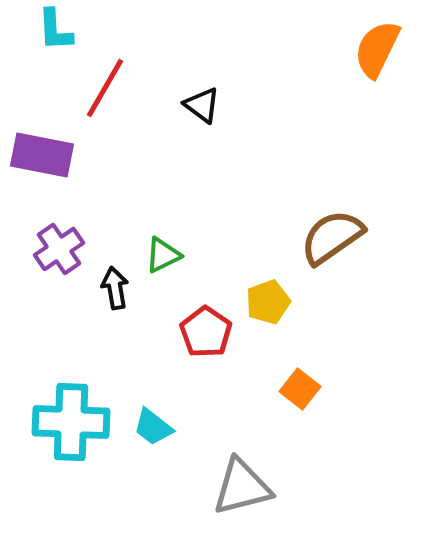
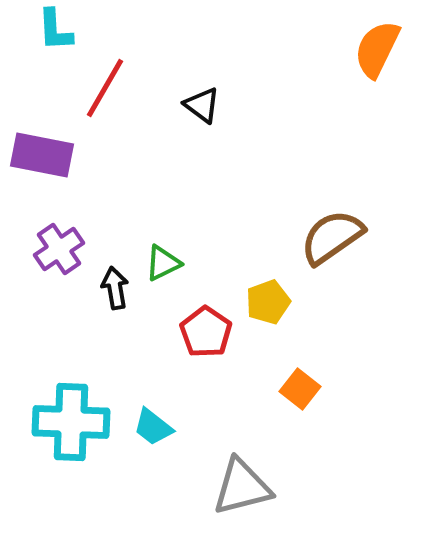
green triangle: moved 8 px down
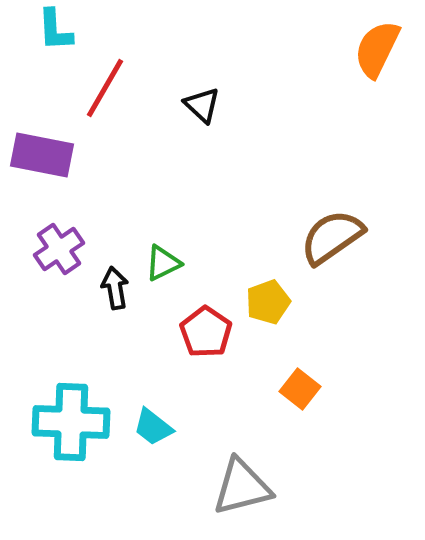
black triangle: rotated 6 degrees clockwise
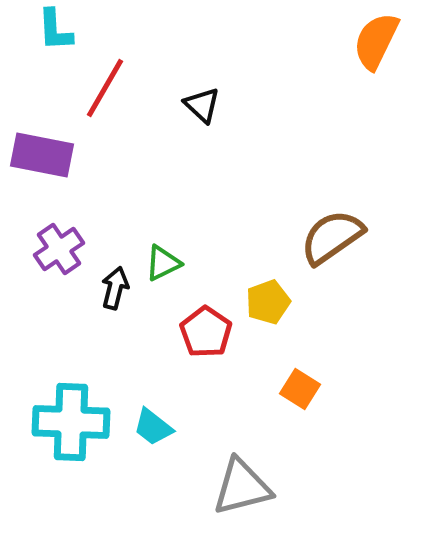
orange semicircle: moved 1 px left, 8 px up
black arrow: rotated 24 degrees clockwise
orange square: rotated 6 degrees counterclockwise
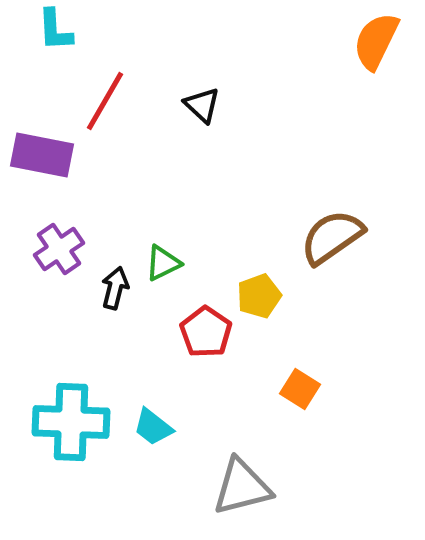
red line: moved 13 px down
yellow pentagon: moved 9 px left, 6 px up
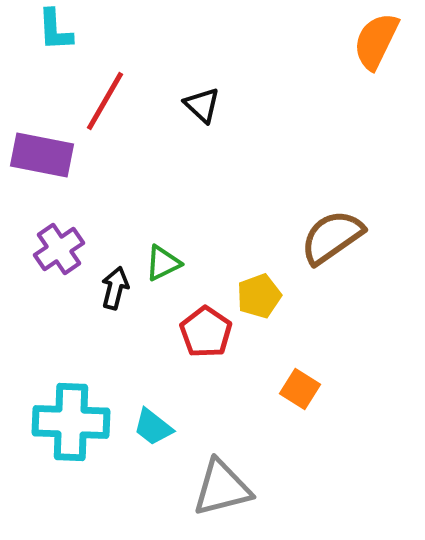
gray triangle: moved 20 px left, 1 px down
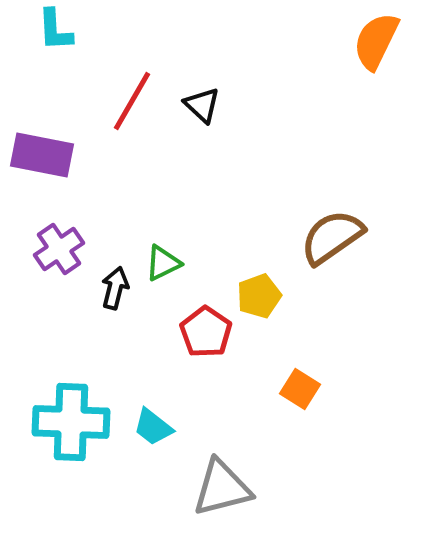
red line: moved 27 px right
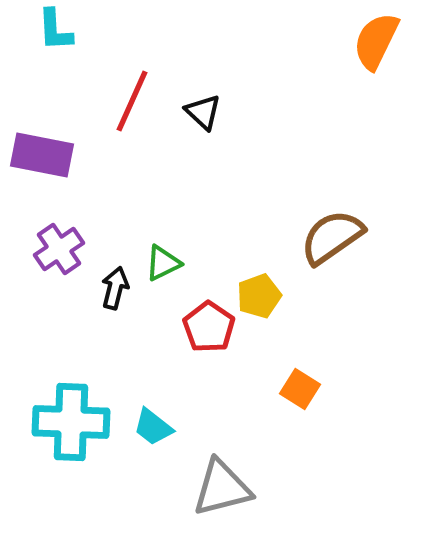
red line: rotated 6 degrees counterclockwise
black triangle: moved 1 px right, 7 px down
red pentagon: moved 3 px right, 5 px up
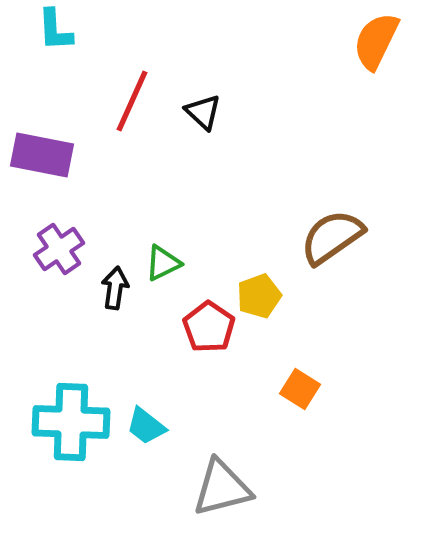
black arrow: rotated 6 degrees counterclockwise
cyan trapezoid: moved 7 px left, 1 px up
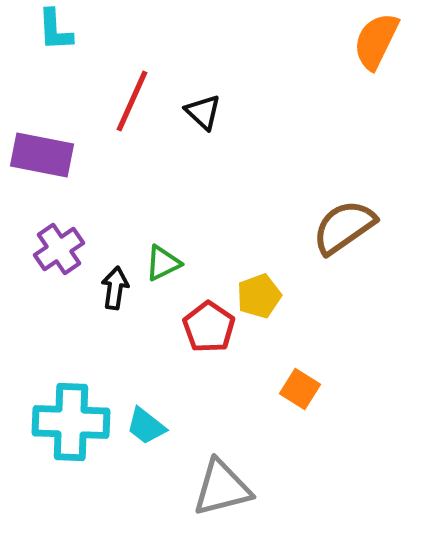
brown semicircle: moved 12 px right, 10 px up
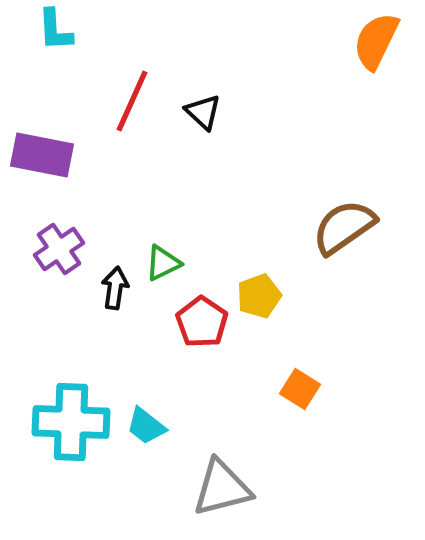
red pentagon: moved 7 px left, 5 px up
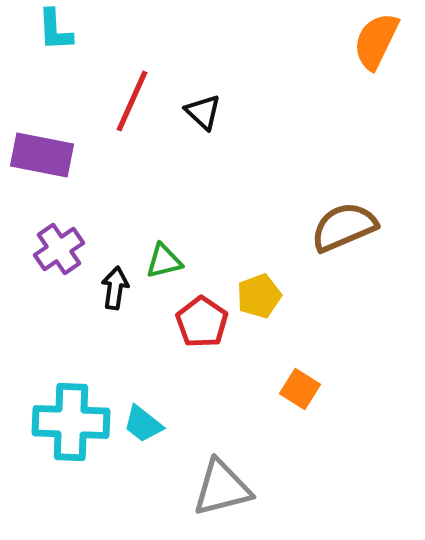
brown semicircle: rotated 12 degrees clockwise
green triangle: moved 1 px right, 2 px up; rotated 12 degrees clockwise
cyan trapezoid: moved 3 px left, 2 px up
